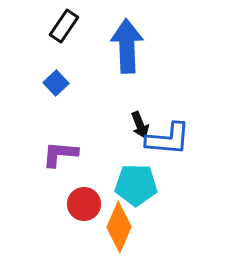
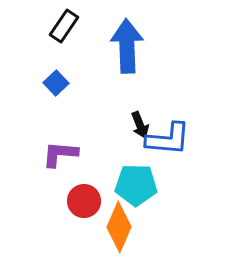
red circle: moved 3 px up
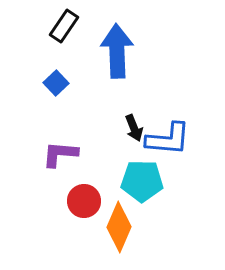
blue arrow: moved 10 px left, 5 px down
black arrow: moved 6 px left, 3 px down
cyan pentagon: moved 6 px right, 4 px up
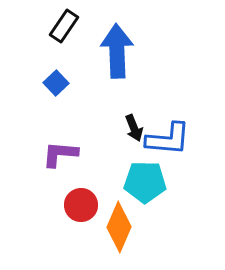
cyan pentagon: moved 3 px right, 1 px down
red circle: moved 3 px left, 4 px down
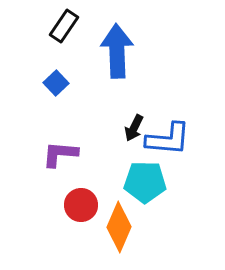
black arrow: rotated 48 degrees clockwise
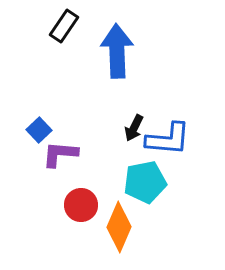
blue square: moved 17 px left, 47 px down
cyan pentagon: rotated 12 degrees counterclockwise
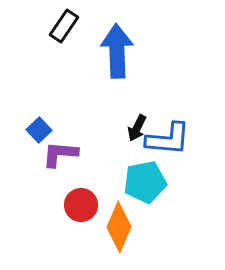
black arrow: moved 3 px right
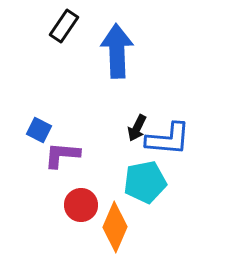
blue square: rotated 20 degrees counterclockwise
purple L-shape: moved 2 px right, 1 px down
orange diamond: moved 4 px left
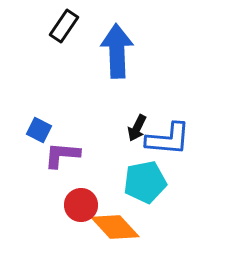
orange diamond: rotated 66 degrees counterclockwise
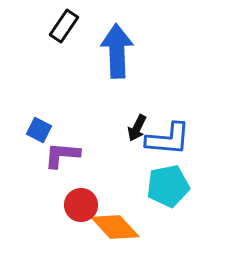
cyan pentagon: moved 23 px right, 4 px down
